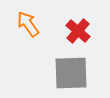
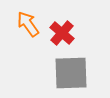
red cross: moved 16 px left, 2 px down
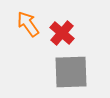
gray square: moved 1 px up
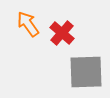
gray square: moved 15 px right
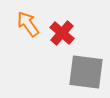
gray square: rotated 9 degrees clockwise
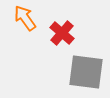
orange arrow: moved 3 px left, 6 px up
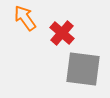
gray square: moved 3 px left, 3 px up
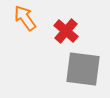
red cross: moved 4 px right, 2 px up
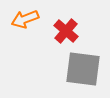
orange arrow: moved 1 px down; rotated 76 degrees counterclockwise
